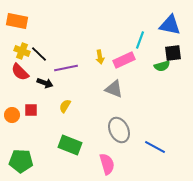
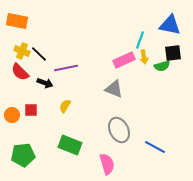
yellow arrow: moved 44 px right
green pentagon: moved 2 px right, 6 px up; rotated 10 degrees counterclockwise
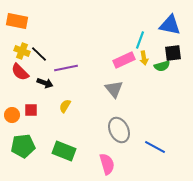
yellow arrow: moved 1 px down
gray triangle: rotated 30 degrees clockwise
green rectangle: moved 6 px left, 6 px down
green pentagon: moved 9 px up
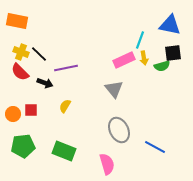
yellow cross: moved 1 px left, 1 px down
orange circle: moved 1 px right, 1 px up
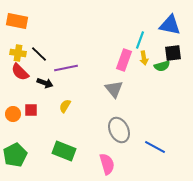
yellow cross: moved 3 px left, 1 px down; rotated 14 degrees counterclockwise
pink rectangle: rotated 45 degrees counterclockwise
green pentagon: moved 8 px left, 9 px down; rotated 20 degrees counterclockwise
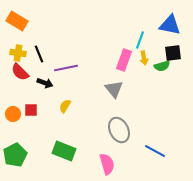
orange rectangle: rotated 20 degrees clockwise
black line: rotated 24 degrees clockwise
blue line: moved 4 px down
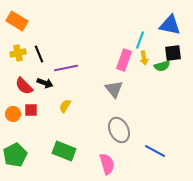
yellow cross: rotated 21 degrees counterclockwise
red semicircle: moved 4 px right, 14 px down
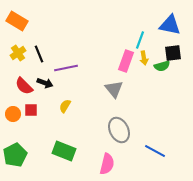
yellow cross: rotated 21 degrees counterclockwise
pink rectangle: moved 2 px right, 1 px down
pink semicircle: rotated 30 degrees clockwise
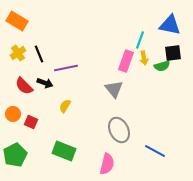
red square: moved 12 px down; rotated 24 degrees clockwise
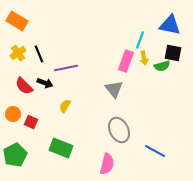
black square: rotated 18 degrees clockwise
green rectangle: moved 3 px left, 3 px up
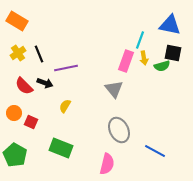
orange circle: moved 1 px right, 1 px up
green pentagon: rotated 15 degrees counterclockwise
